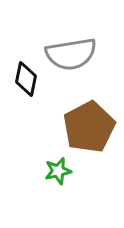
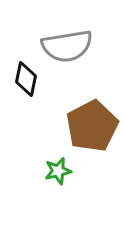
gray semicircle: moved 4 px left, 8 px up
brown pentagon: moved 3 px right, 1 px up
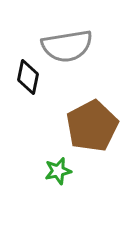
black diamond: moved 2 px right, 2 px up
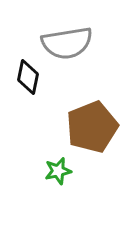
gray semicircle: moved 3 px up
brown pentagon: moved 1 px down; rotated 6 degrees clockwise
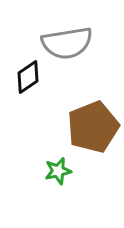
black diamond: rotated 44 degrees clockwise
brown pentagon: moved 1 px right
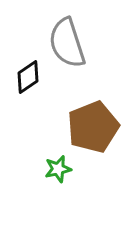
gray semicircle: rotated 81 degrees clockwise
green star: moved 2 px up
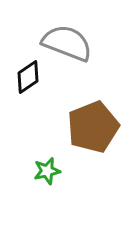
gray semicircle: rotated 129 degrees clockwise
green star: moved 11 px left, 2 px down
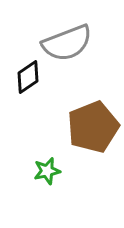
gray semicircle: rotated 138 degrees clockwise
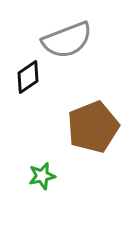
gray semicircle: moved 3 px up
green star: moved 5 px left, 5 px down
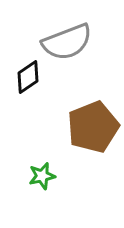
gray semicircle: moved 2 px down
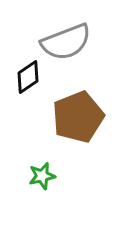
gray semicircle: moved 1 px left
brown pentagon: moved 15 px left, 10 px up
